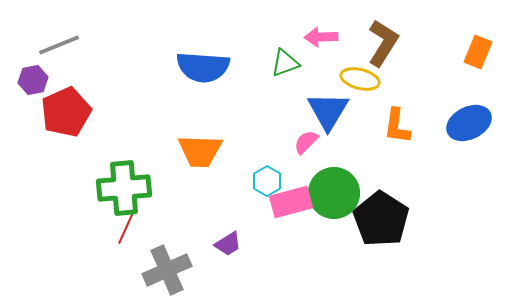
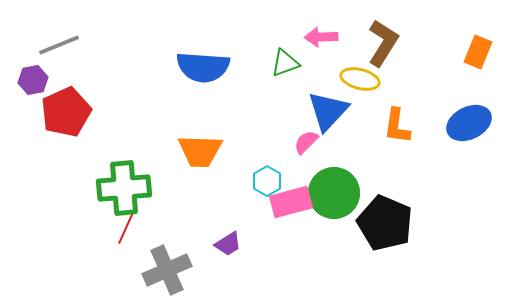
blue triangle: rotated 12 degrees clockwise
black pentagon: moved 4 px right, 4 px down; rotated 10 degrees counterclockwise
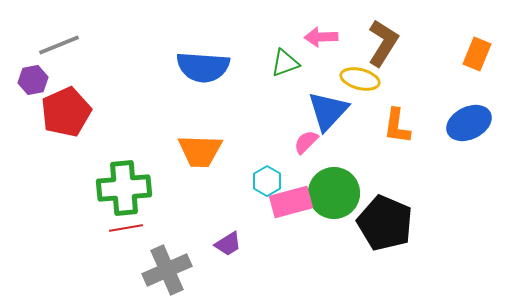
orange rectangle: moved 1 px left, 2 px down
red line: rotated 56 degrees clockwise
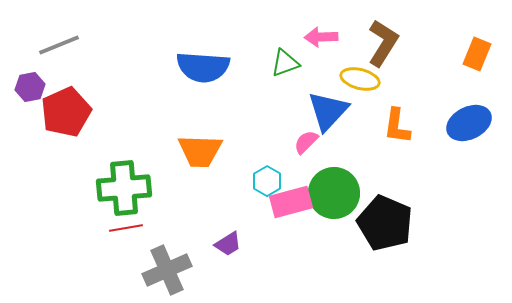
purple hexagon: moved 3 px left, 7 px down
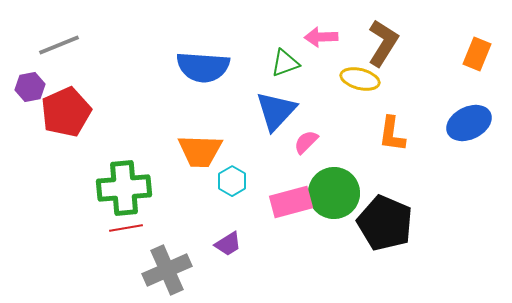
blue triangle: moved 52 px left
orange L-shape: moved 5 px left, 8 px down
cyan hexagon: moved 35 px left
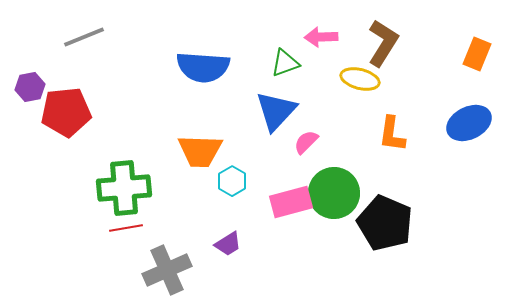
gray line: moved 25 px right, 8 px up
red pentagon: rotated 18 degrees clockwise
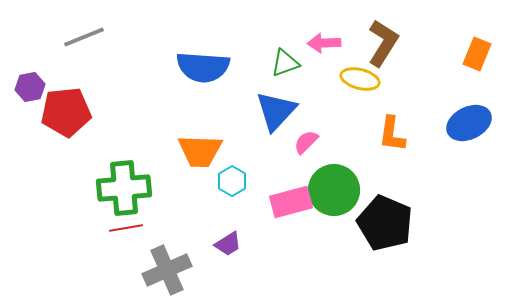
pink arrow: moved 3 px right, 6 px down
green circle: moved 3 px up
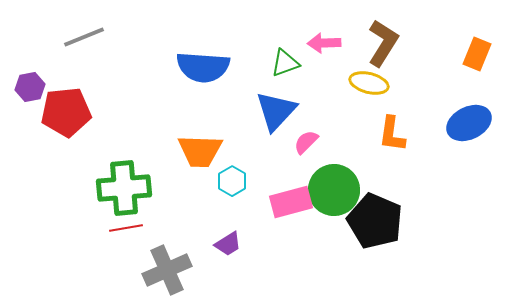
yellow ellipse: moved 9 px right, 4 px down
black pentagon: moved 10 px left, 2 px up
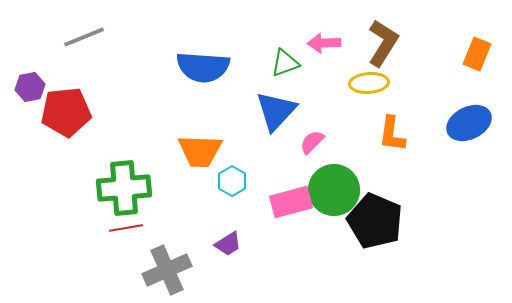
yellow ellipse: rotated 18 degrees counterclockwise
pink semicircle: moved 6 px right
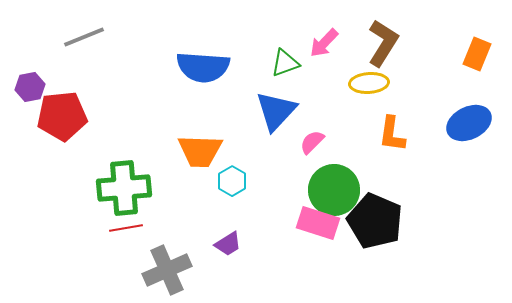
pink arrow: rotated 44 degrees counterclockwise
red pentagon: moved 4 px left, 4 px down
pink rectangle: moved 27 px right, 21 px down; rotated 33 degrees clockwise
